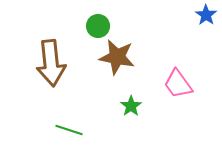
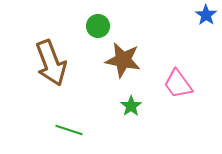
brown star: moved 6 px right, 3 px down
brown arrow: rotated 15 degrees counterclockwise
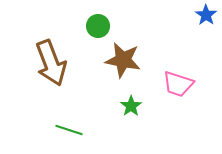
pink trapezoid: rotated 36 degrees counterclockwise
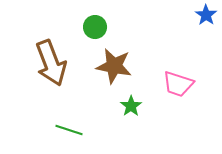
green circle: moved 3 px left, 1 px down
brown star: moved 9 px left, 6 px down
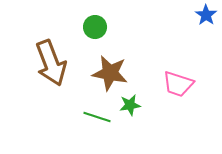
brown star: moved 4 px left, 7 px down
green star: moved 1 px left, 1 px up; rotated 25 degrees clockwise
green line: moved 28 px right, 13 px up
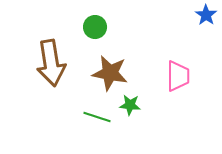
brown arrow: rotated 12 degrees clockwise
pink trapezoid: moved 8 px up; rotated 108 degrees counterclockwise
green star: rotated 15 degrees clockwise
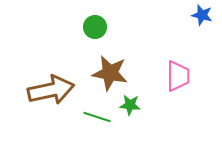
blue star: moved 4 px left; rotated 20 degrees counterclockwise
brown arrow: moved 27 px down; rotated 93 degrees counterclockwise
